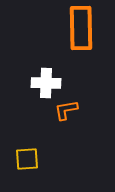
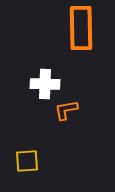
white cross: moved 1 px left, 1 px down
yellow square: moved 2 px down
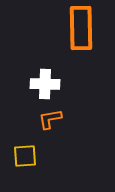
orange L-shape: moved 16 px left, 9 px down
yellow square: moved 2 px left, 5 px up
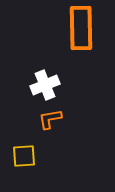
white cross: moved 1 px down; rotated 24 degrees counterclockwise
yellow square: moved 1 px left
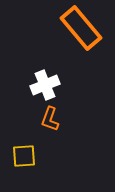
orange rectangle: rotated 39 degrees counterclockwise
orange L-shape: rotated 60 degrees counterclockwise
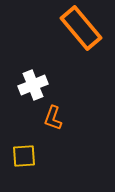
white cross: moved 12 px left
orange L-shape: moved 3 px right, 1 px up
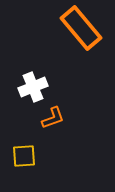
white cross: moved 2 px down
orange L-shape: rotated 130 degrees counterclockwise
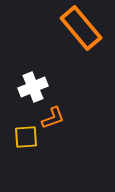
yellow square: moved 2 px right, 19 px up
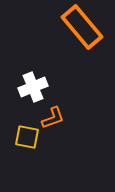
orange rectangle: moved 1 px right, 1 px up
yellow square: moved 1 px right; rotated 15 degrees clockwise
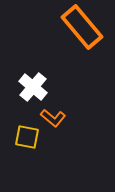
white cross: rotated 28 degrees counterclockwise
orange L-shape: rotated 60 degrees clockwise
